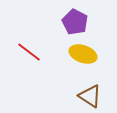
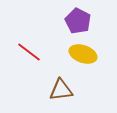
purple pentagon: moved 3 px right, 1 px up
brown triangle: moved 29 px left, 6 px up; rotated 40 degrees counterclockwise
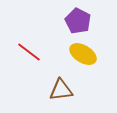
yellow ellipse: rotated 12 degrees clockwise
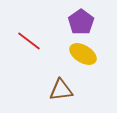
purple pentagon: moved 3 px right, 1 px down; rotated 10 degrees clockwise
red line: moved 11 px up
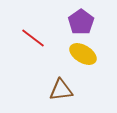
red line: moved 4 px right, 3 px up
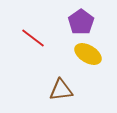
yellow ellipse: moved 5 px right
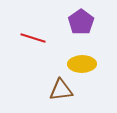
red line: rotated 20 degrees counterclockwise
yellow ellipse: moved 6 px left, 10 px down; rotated 32 degrees counterclockwise
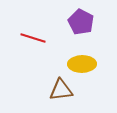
purple pentagon: rotated 10 degrees counterclockwise
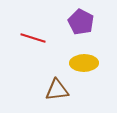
yellow ellipse: moved 2 px right, 1 px up
brown triangle: moved 4 px left
